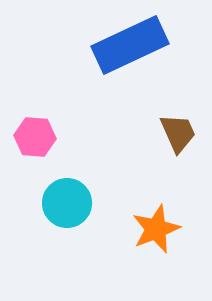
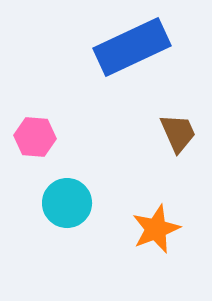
blue rectangle: moved 2 px right, 2 px down
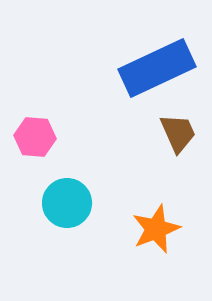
blue rectangle: moved 25 px right, 21 px down
